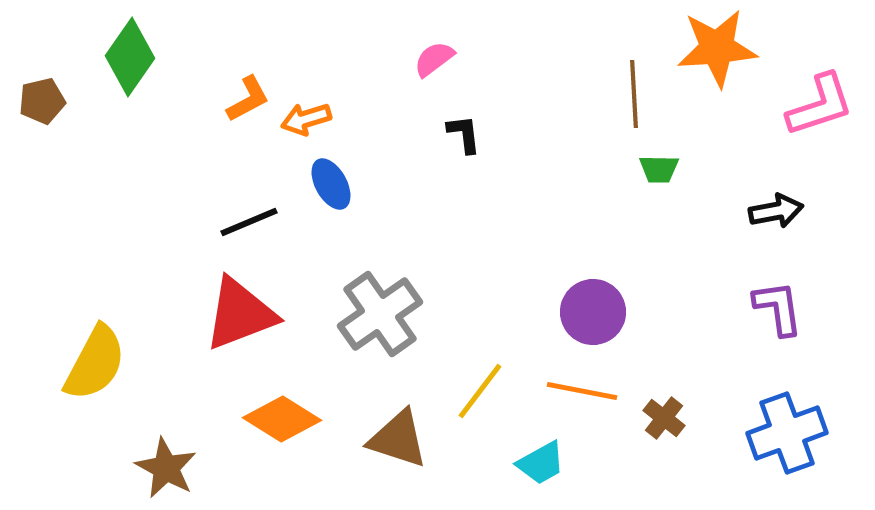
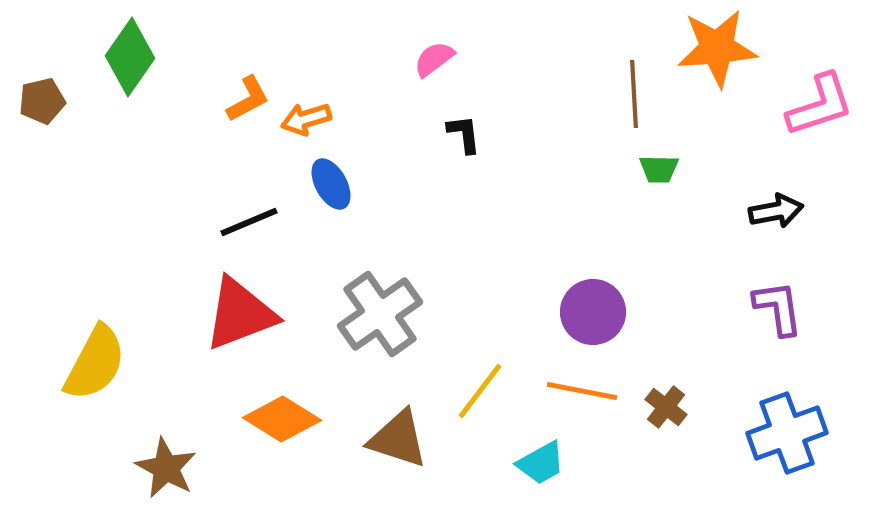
brown cross: moved 2 px right, 11 px up
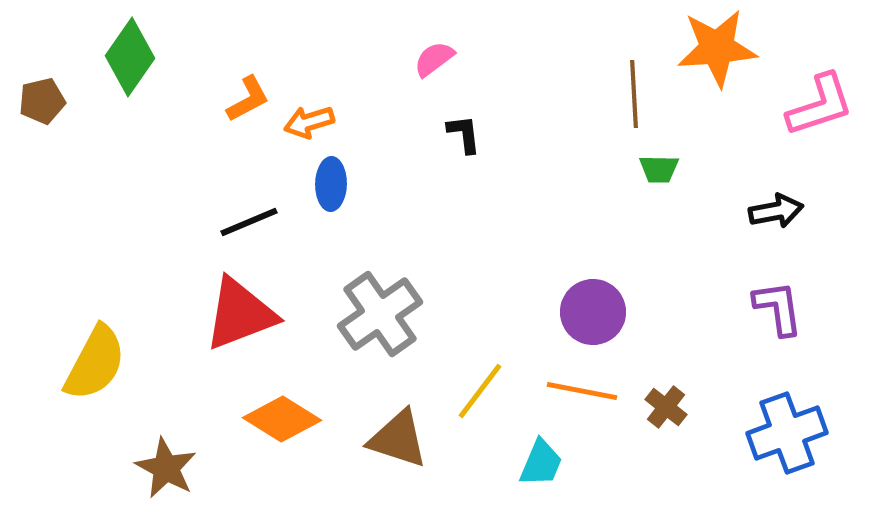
orange arrow: moved 3 px right, 3 px down
blue ellipse: rotated 30 degrees clockwise
cyan trapezoid: rotated 38 degrees counterclockwise
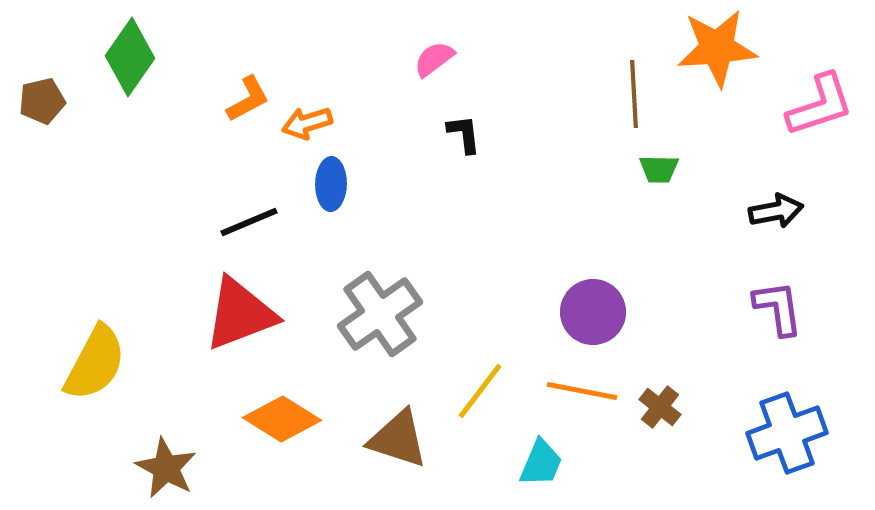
orange arrow: moved 2 px left, 1 px down
brown cross: moved 6 px left
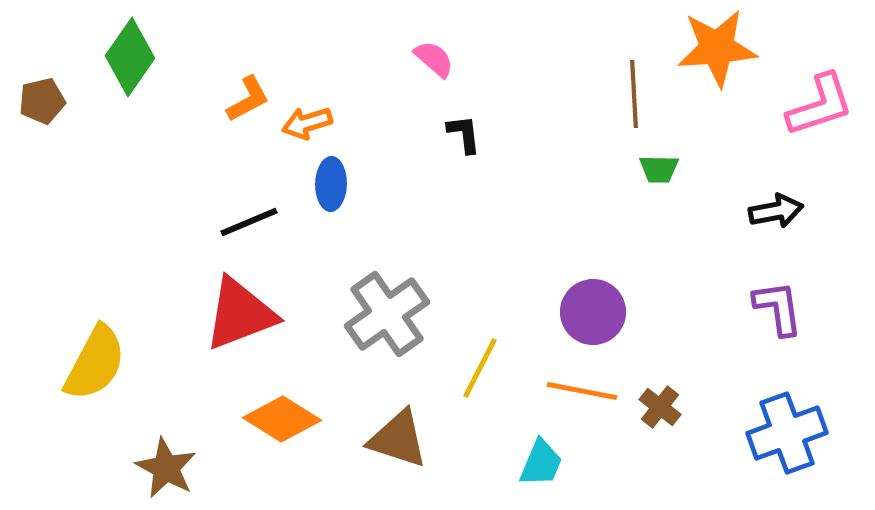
pink semicircle: rotated 78 degrees clockwise
gray cross: moved 7 px right
yellow line: moved 23 px up; rotated 10 degrees counterclockwise
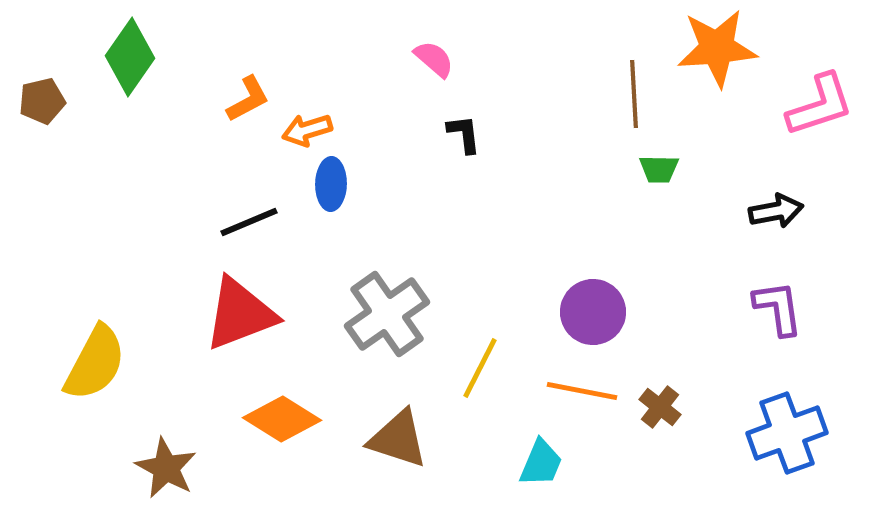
orange arrow: moved 7 px down
